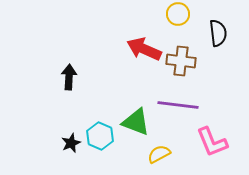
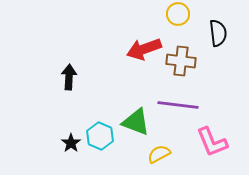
red arrow: rotated 44 degrees counterclockwise
black star: rotated 12 degrees counterclockwise
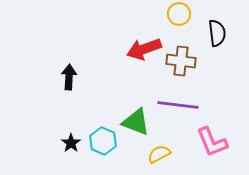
yellow circle: moved 1 px right
black semicircle: moved 1 px left
cyan hexagon: moved 3 px right, 5 px down
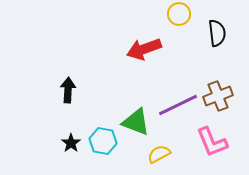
brown cross: moved 37 px right, 35 px down; rotated 28 degrees counterclockwise
black arrow: moved 1 px left, 13 px down
purple line: rotated 33 degrees counterclockwise
cyan hexagon: rotated 12 degrees counterclockwise
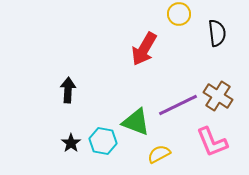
red arrow: rotated 40 degrees counterclockwise
brown cross: rotated 36 degrees counterclockwise
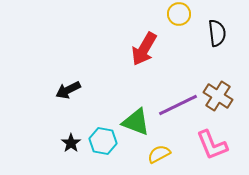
black arrow: rotated 120 degrees counterclockwise
pink L-shape: moved 3 px down
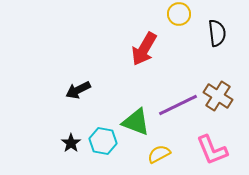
black arrow: moved 10 px right
pink L-shape: moved 5 px down
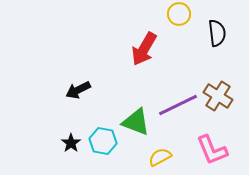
yellow semicircle: moved 1 px right, 3 px down
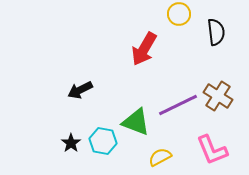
black semicircle: moved 1 px left, 1 px up
black arrow: moved 2 px right
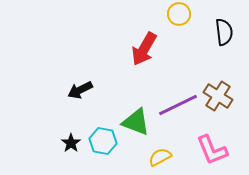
black semicircle: moved 8 px right
